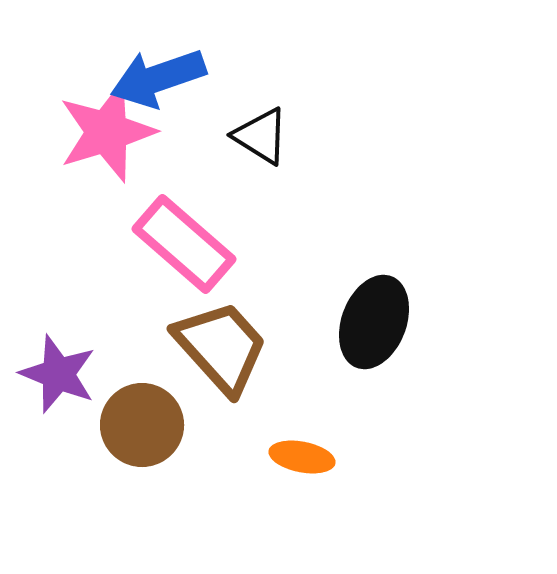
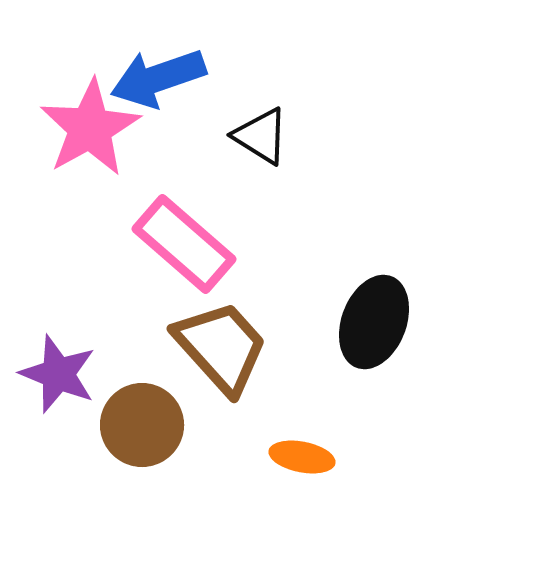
pink star: moved 17 px left, 4 px up; rotated 12 degrees counterclockwise
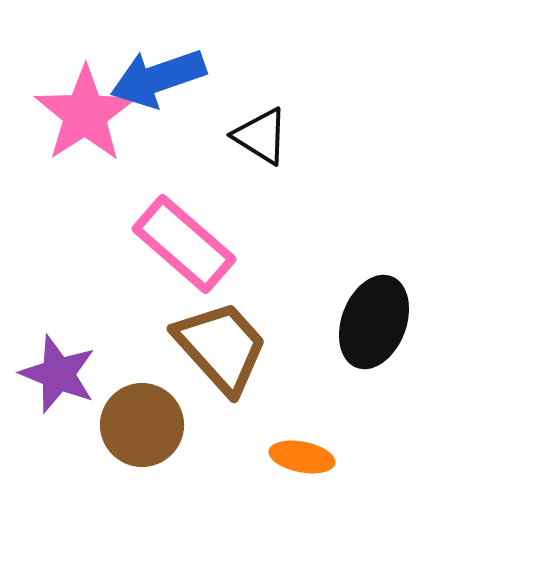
pink star: moved 5 px left, 14 px up; rotated 4 degrees counterclockwise
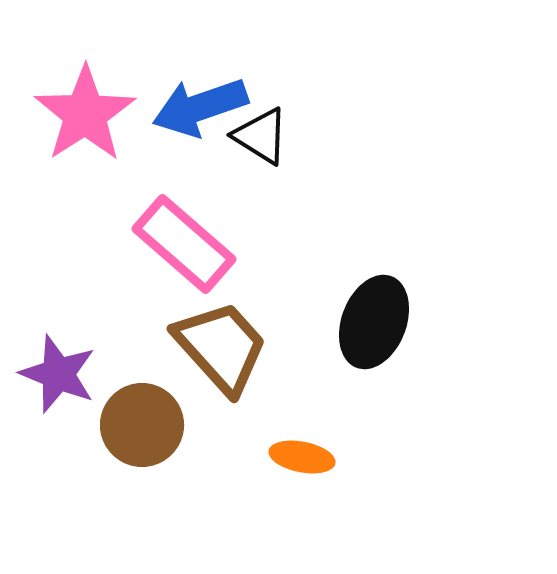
blue arrow: moved 42 px right, 29 px down
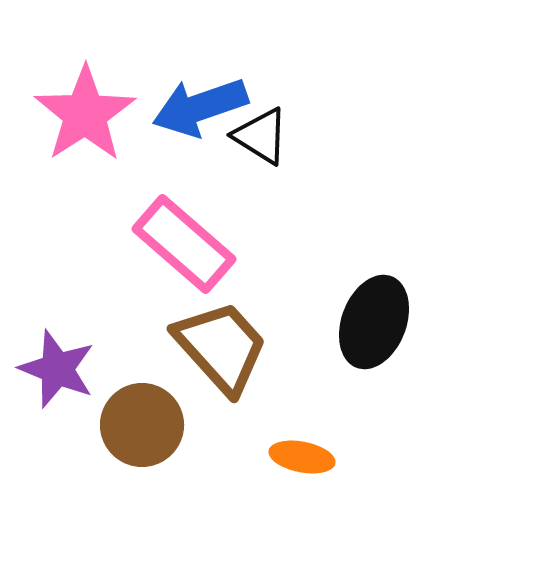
purple star: moved 1 px left, 5 px up
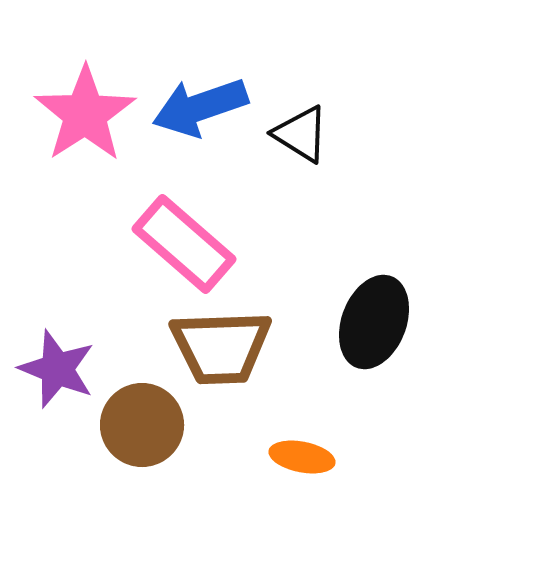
black triangle: moved 40 px right, 2 px up
brown trapezoid: rotated 130 degrees clockwise
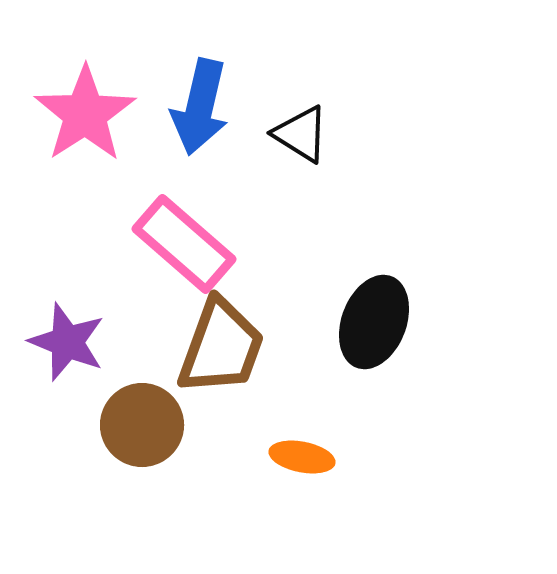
blue arrow: rotated 58 degrees counterclockwise
brown trapezoid: rotated 68 degrees counterclockwise
purple star: moved 10 px right, 27 px up
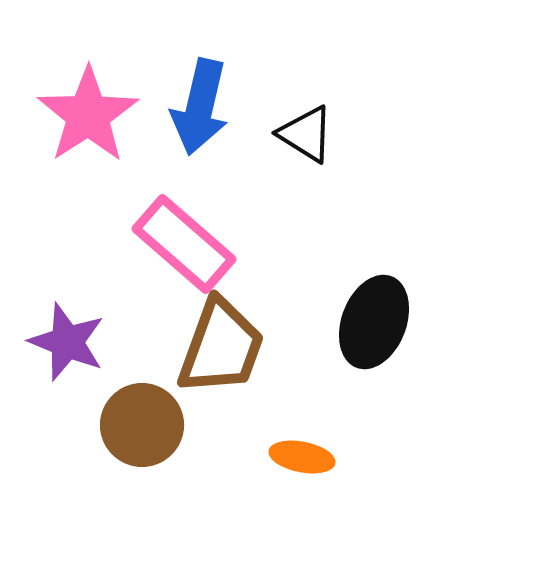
pink star: moved 3 px right, 1 px down
black triangle: moved 5 px right
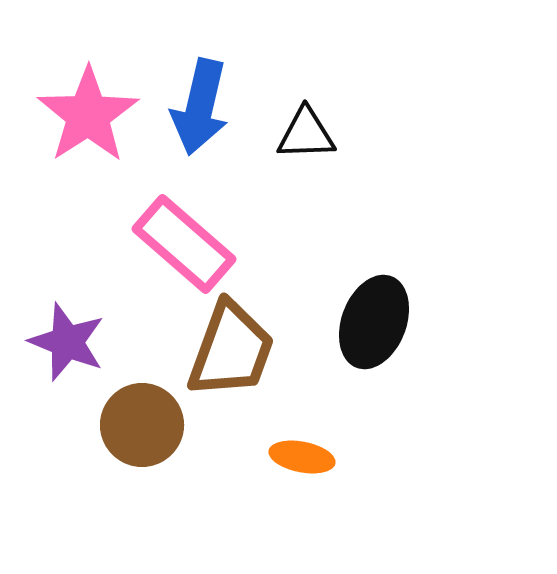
black triangle: rotated 34 degrees counterclockwise
brown trapezoid: moved 10 px right, 3 px down
